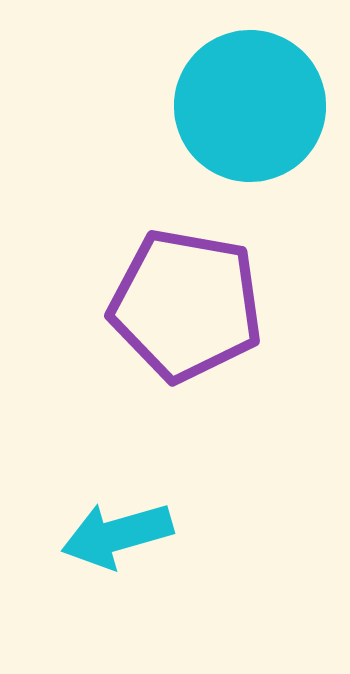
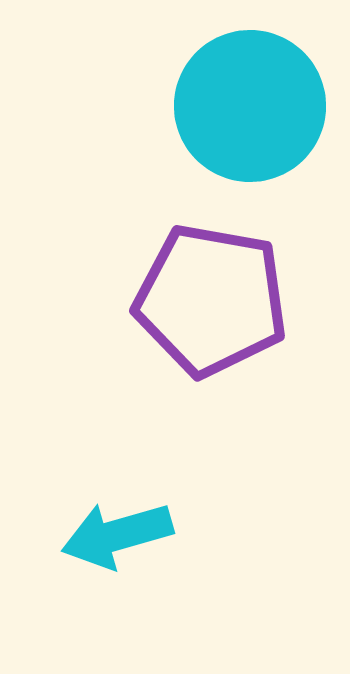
purple pentagon: moved 25 px right, 5 px up
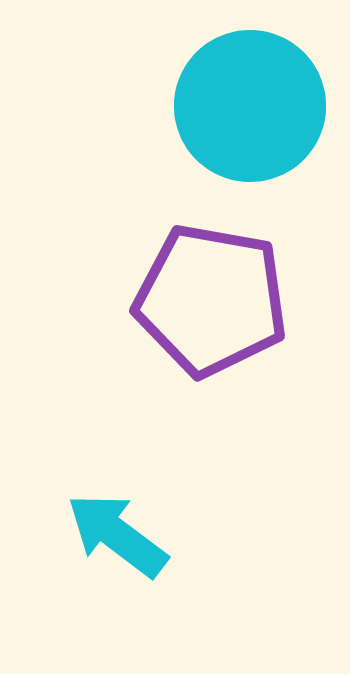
cyan arrow: rotated 53 degrees clockwise
